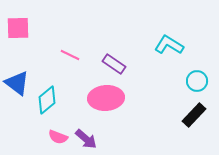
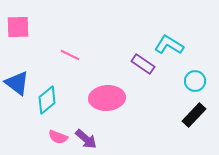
pink square: moved 1 px up
purple rectangle: moved 29 px right
cyan circle: moved 2 px left
pink ellipse: moved 1 px right
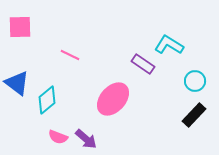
pink square: moved 2 px right
pink ellipse: moved 6 px right, 1 px down; rotated 44 degrees counterclockwise
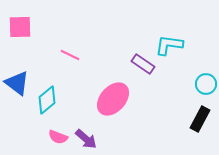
cyan L-shape: rotated 24 degrees counterclockwise
cyan circle: moved 11 px right, 3 px down
black rectangle: moved 6 px right, 4 px down; rotated 15 degrees counterclockwise
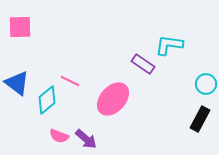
pink line: moved 26 px down
pink semicircle: moved 1 px right, 1 px up
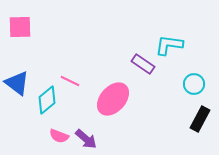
cyan circle: moved 12 px left
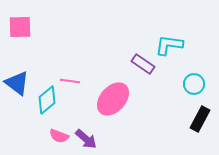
pink line: rotated 18 degrees counterclockwise
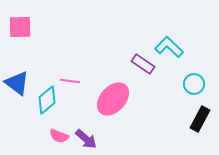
cyan L-shape: moved 2 px down; rotated 36 degrees clockwise
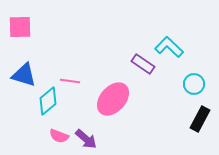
blue triangle: moved 7 px right, 8 px up; rotated 20 degrees counterclockwise
cyan diamond: moved 1 px right, 1 px down
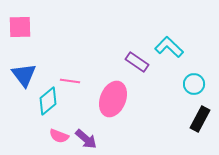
purple rectangle: moved 6 px left, 2 px up
blue triangle: rotated 36 degrees clockwise
pink ellipse: rotated 20 degrees counterclockwise
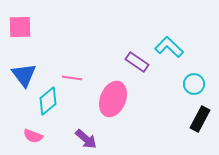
pink line: moved 2 px right, 3 px up
pink semicircle: moved 26 px left
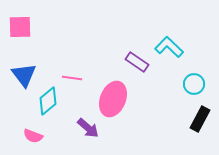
purple arrow: moved 2 px right, 11 px up
